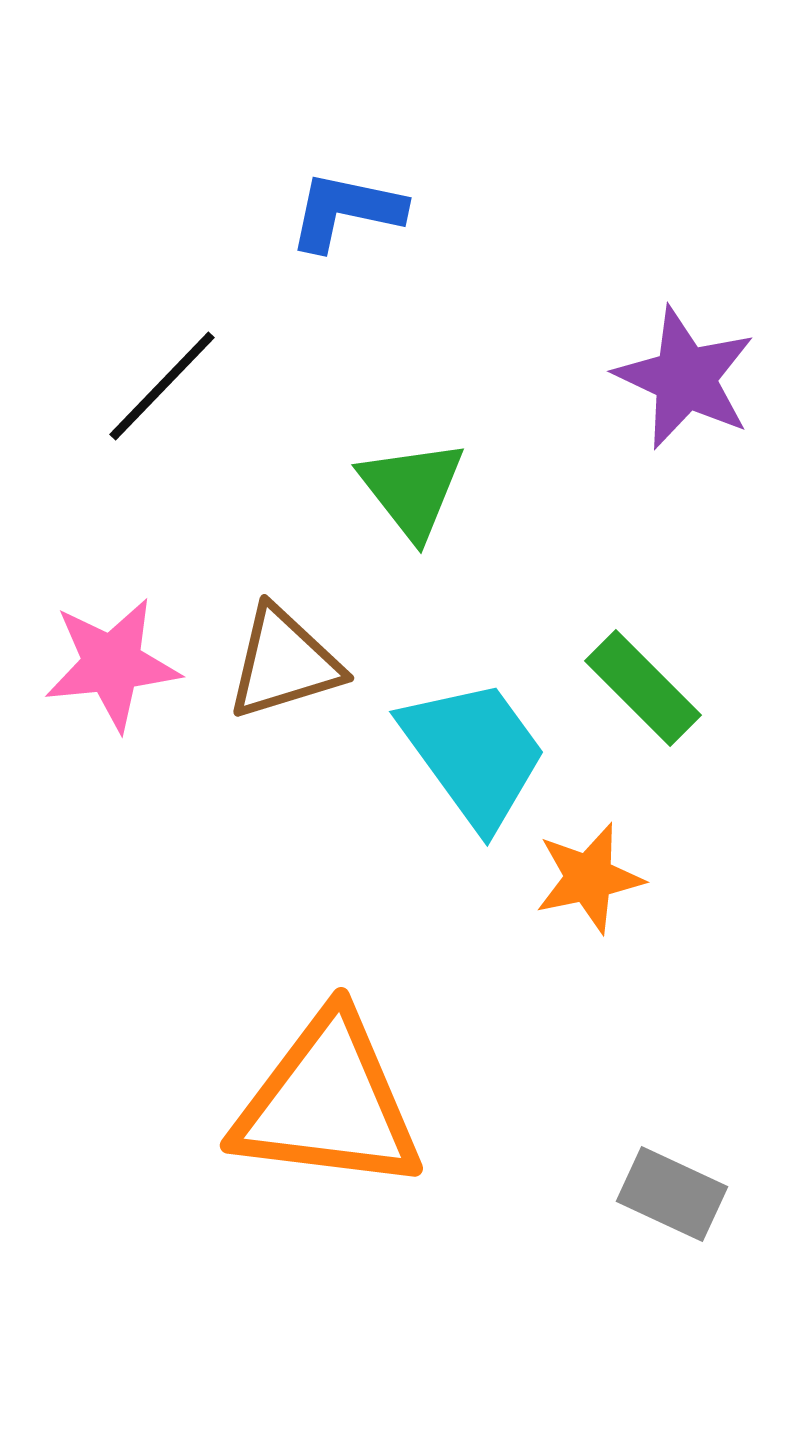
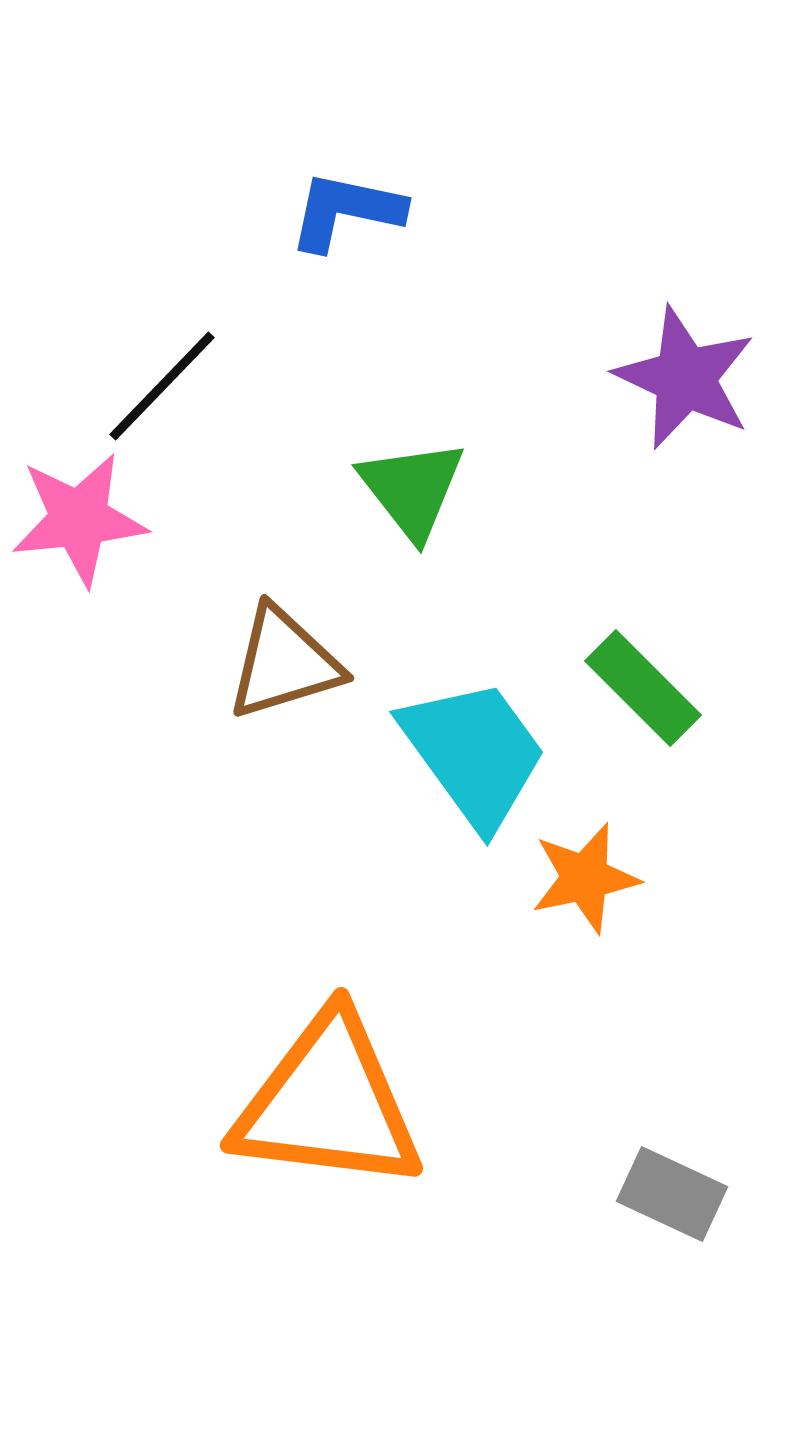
pink star: moved 33 px left, 145 px up
orange star: moved 4 px left
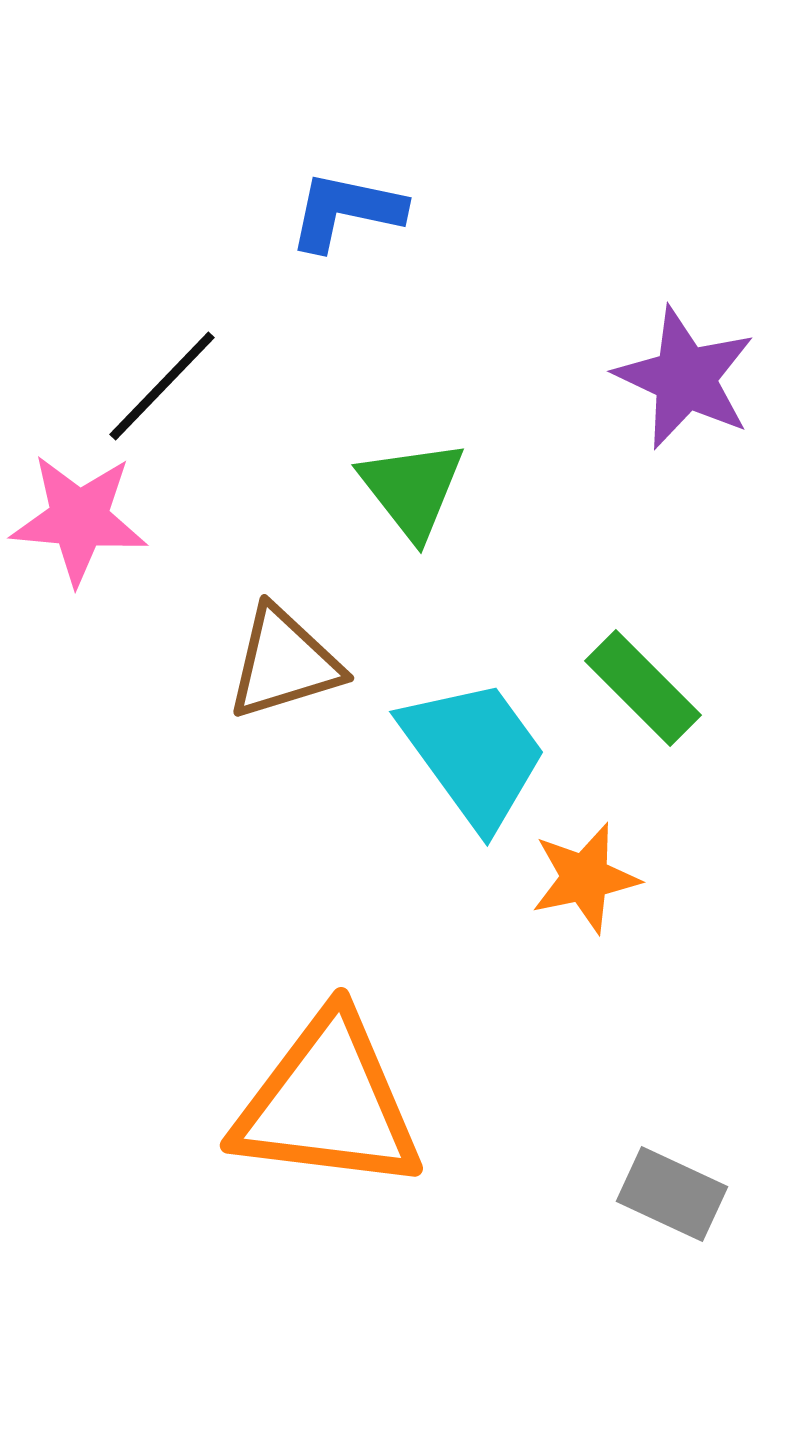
pink star: rotated 11 degrees clockwise
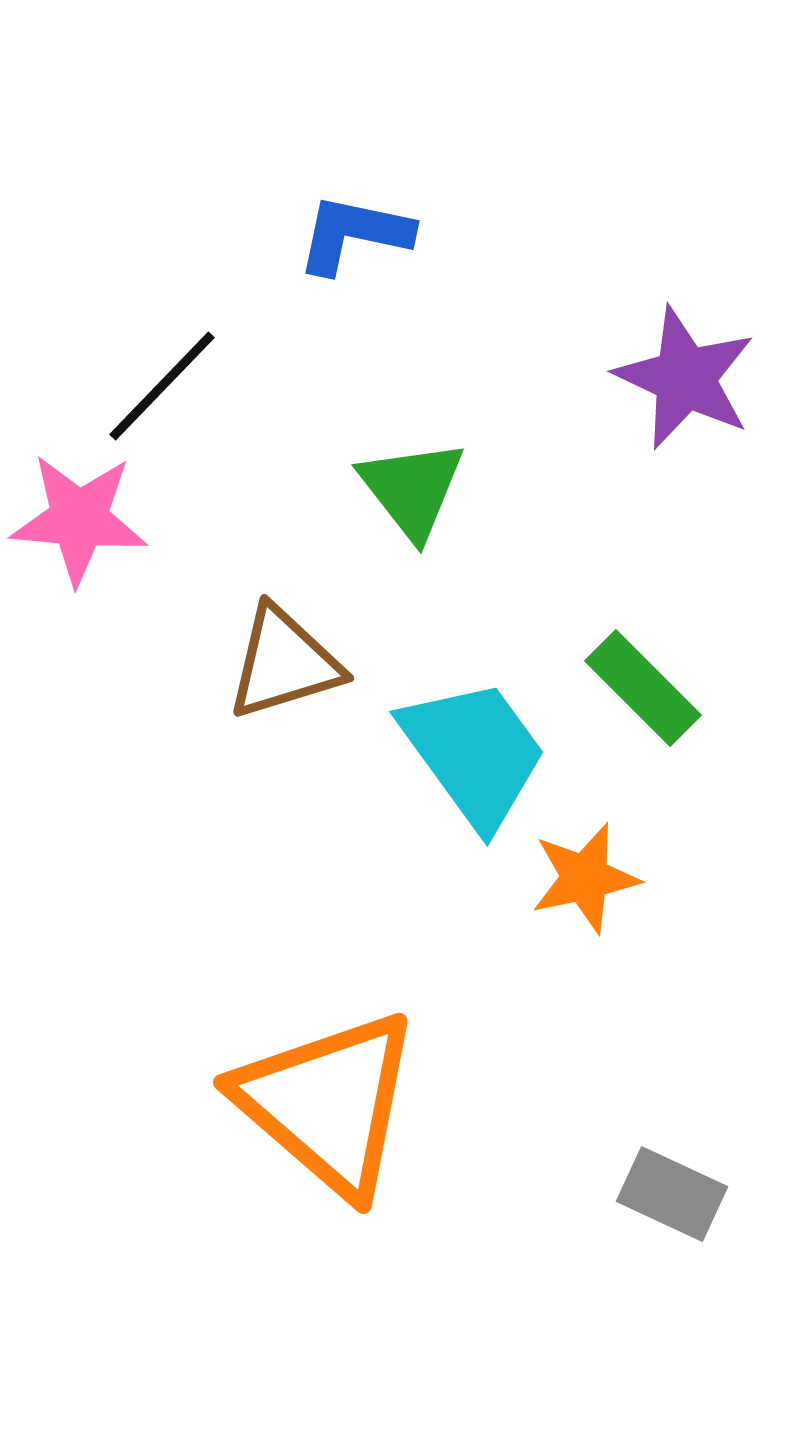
blue L-shape: moved 8 px right, 23 px down
orange triangle: rotated 34 degrees clockwise
